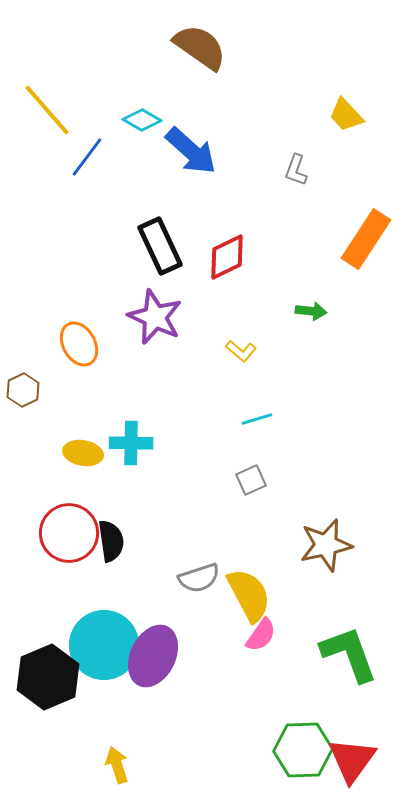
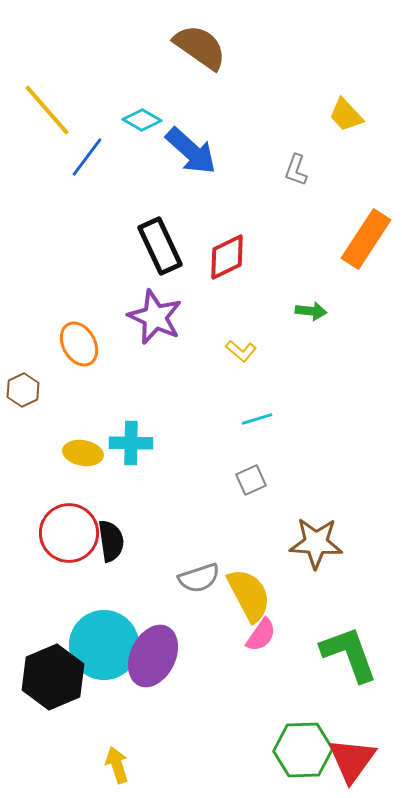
brown star: moved 10 px left, 2 px up; rotated 16 degrees clockwise
black hexagon: moved 5 px right
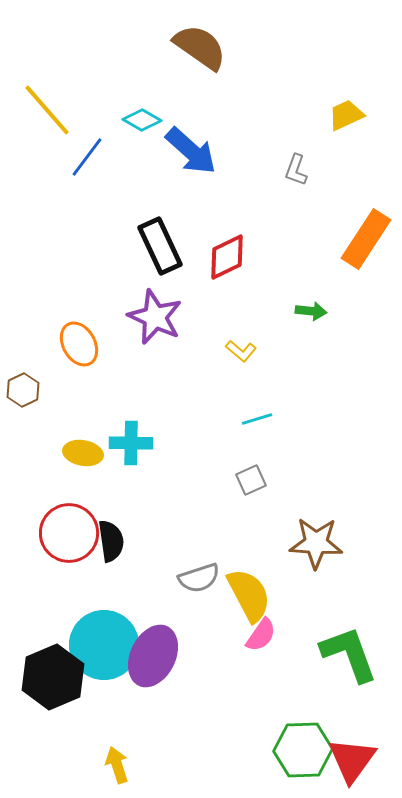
yellow trapezoid: rotated 108 degrees clockwise
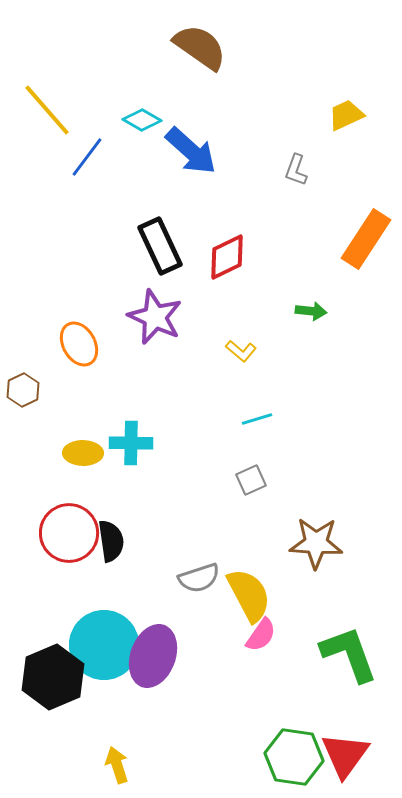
yellow ellipse: rotated 9 degrees counterclockwise
purple ellipse: rotated 6 degrees counterclockwise
green hexagon: moved 9 px left, 7 px down; rotated 10 degrees clockwise
red triangle: moved 7 px left, 5 px up
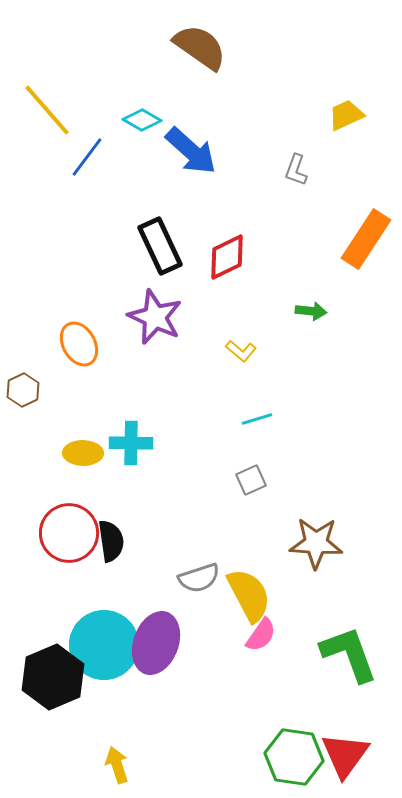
purple ellipse: moved 3 px right, 13 px up
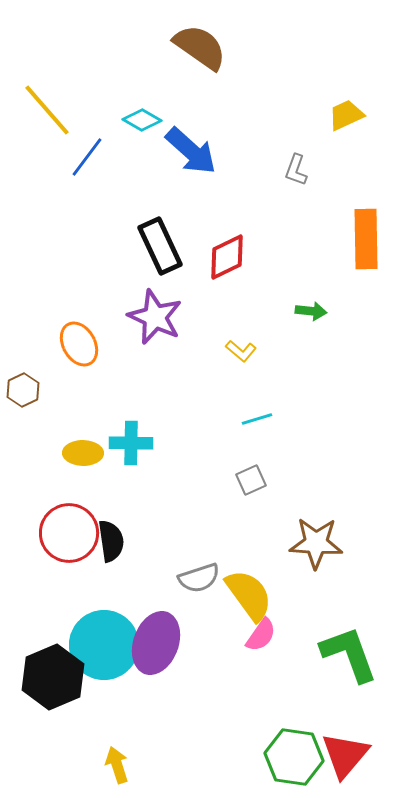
orange rectangle: rotated 34 degrees counterclockwise
yellow semicircle: rotated 8 degrees counterclockwise
red triangle: rotated 4 degrees clockwise
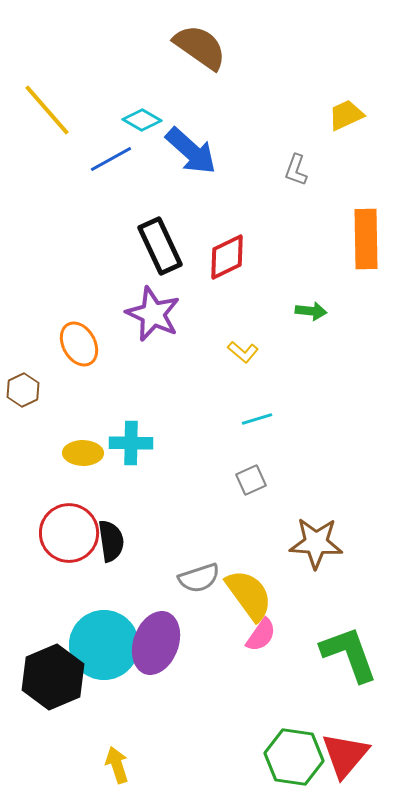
blue line: moved 24 px right, 2 px down; rotated 24 degrees clockwise
purple star: moved 2 px left, 3 px up
yellow L-shape: moved 2 px right, 1 px down
